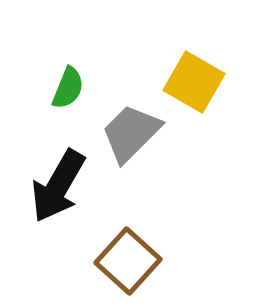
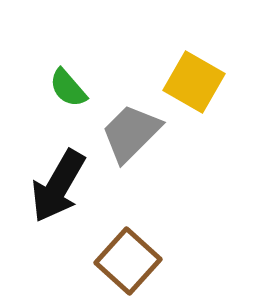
green semicircle: rotated 117 degrees clockwise
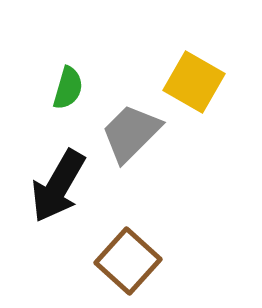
green semicircle: rotated 123 degrees counterclockwise
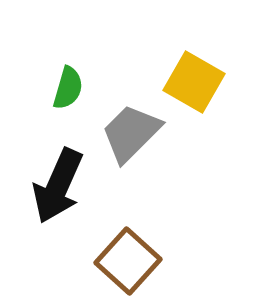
black arrow: rotated 6 degrees counterclockwise
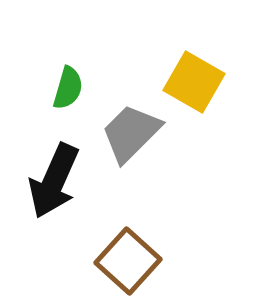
black arrow: moved 4 px left, 5 px up
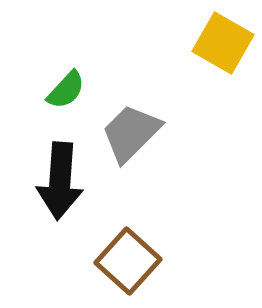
yellow square: moved 29 px right, 39 px up
green semicircle: moved 2 px left, 2 px down; rotated 27 degrees clockwise
black arrow: moved 6 px right; rotated 20 degrees counterclockwise
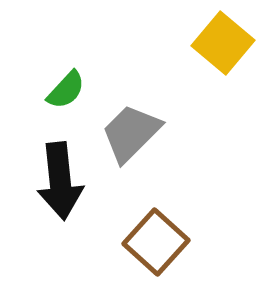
yellow square: rotated 10 degrees clockwise
black arrow: rotated 10 degrees counterclockwise
brown square: moved 28 px right, 19 px up
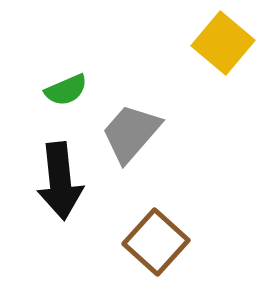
green semicircle: rotated 24 degrees clockwise
gray trapezoid: rotated 4 degrees counterclockwise
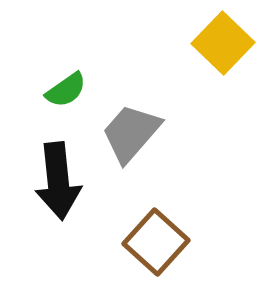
yellow square: rotated 4 degrees clockwise
green semicircle: rotated 12 degrees counterclockwise
black arrow: moved 2 px left
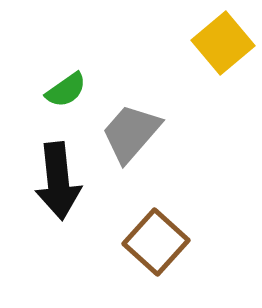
yellow square: rotated 6 degrees clockwise
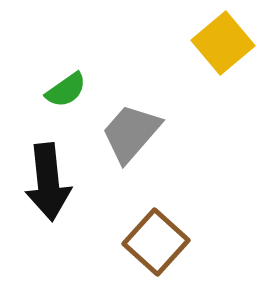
black arrow: moved 10 px left, 1 px down
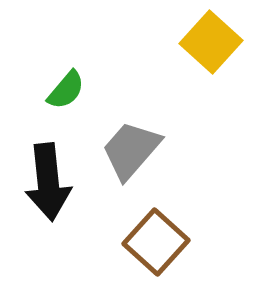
yellow square: moved 12 px left, 1 px up; rotated 8 degrees counterclockwise
green semicircle: rotated 15 degrees counterclockwise
gray trapezoid: moved 17 px down
